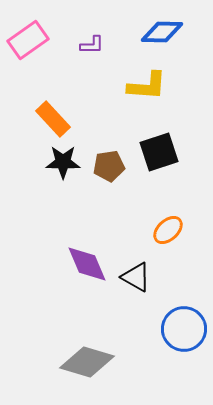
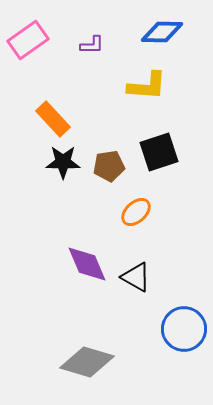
orange ellipse: moved 32 px left, 18 px up
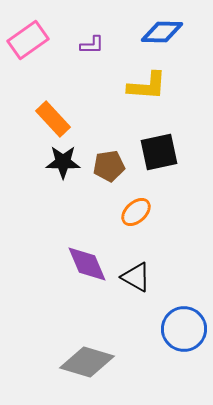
black square: rotated 6 degrees clockwise
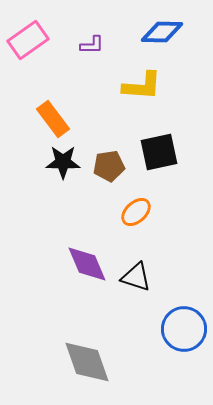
yellow L-shape: moved 5 px left
orange rectangle: rotated 6 degrees clockwise
black triangle: rotated 12 degrees counterclockwise
gray diamond: rotated 54 degrees clockwise
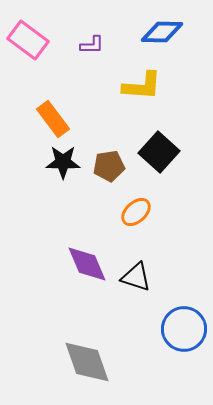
pink rectangle: rotated 72 degrees clockwise
black square: rotated 36 degrees counterclockwise
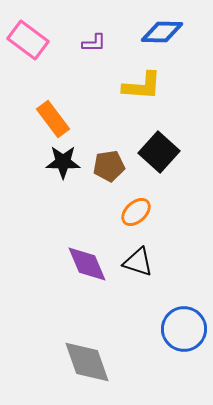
purple L-shape: moved 2 px right, 2 px up
black triangle: moved 2 px right, 15 px up
